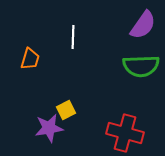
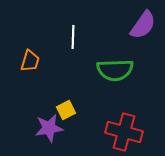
orange trapezoid: moved 2 px down
green semicircle: moved 26 px left, 4 px down
red cross: moved 1 px left, 1 px up
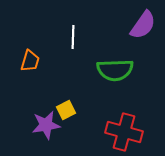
purple star: moved 3 px left, 3 px up
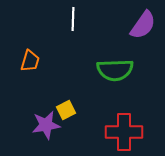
white line: moved 18 px up
red cross: rotated 15 degrees counterclockwise
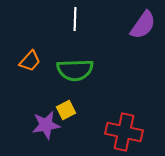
white line: moved 2 px right
orange trapezoid: rotated 25 degrees clockwise
green semicircle: moved 40 px left
red cross: rotated 12 degrees clockwise
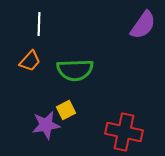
white line: moved 36 px left, 5 px down
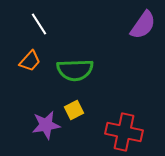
white line: rotated 35 degrees counterclockwise
yellow square: moved 8 px right
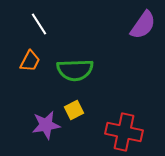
orange trapezoid: rotated 15 degrees counterclockwise
